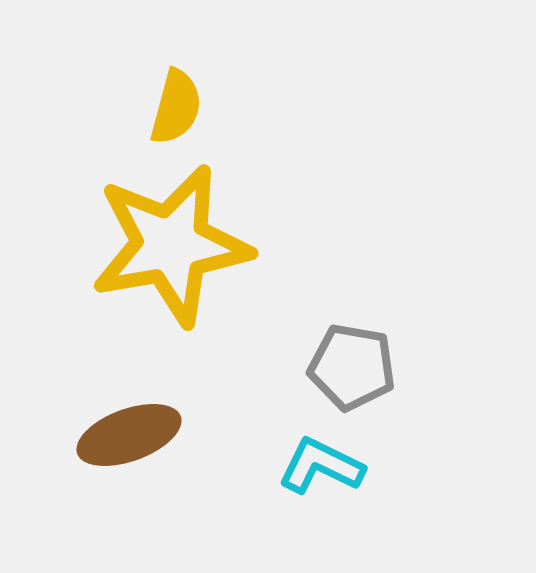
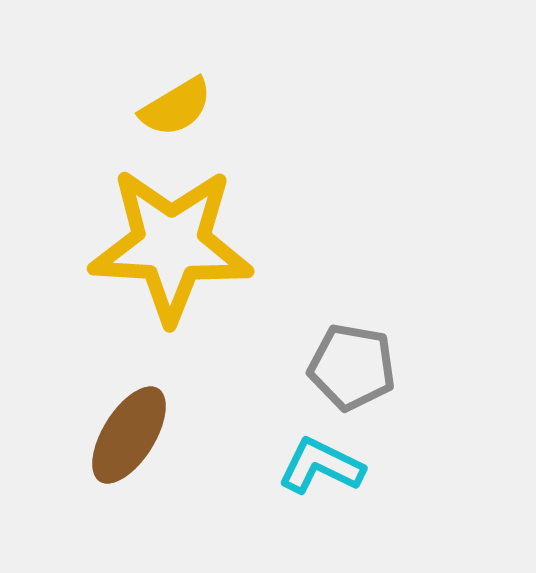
yellow semicircle: rotated 44 degrees clockwise
yellow star: rotated 13 degrees clockwise
brown ellipse: rotated 38 degrees counterclockwise
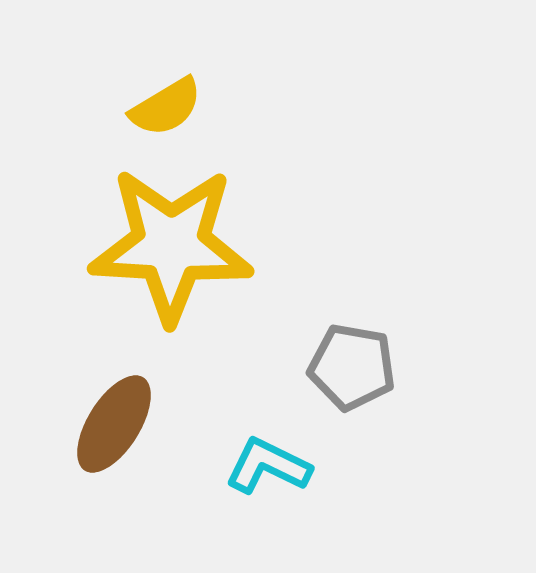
yellow semicircle: moved 10 px left
brown ellipse: moved 15 px left, 11 px up
cyan L-shape: moved 53 px left
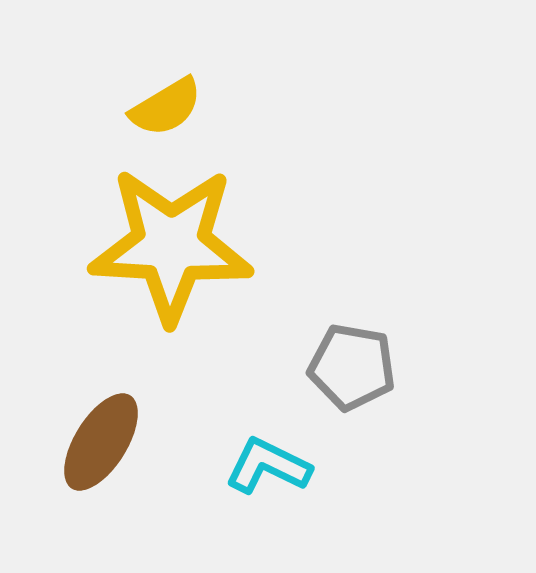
brown ellipse: moved 13 px left, 18 px down
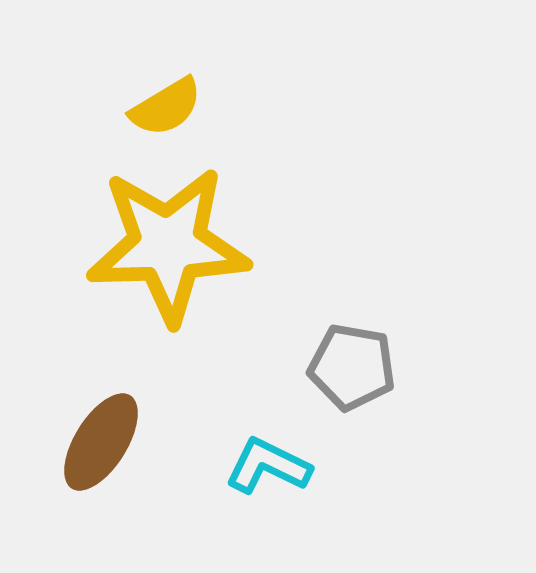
yellow star: moved 3 px left; rotated 5 degrees counterclockwise
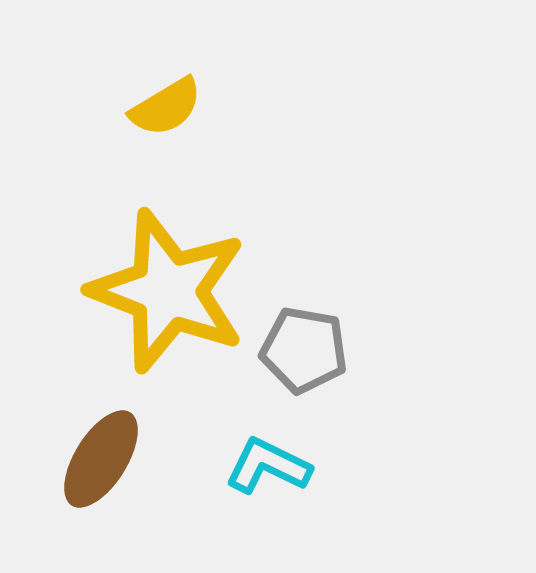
yellow star: moved 46 px down; rotated 23 degrees clockwise
gray pentagon: moved 48 px left, 17 px up
brown ellipse: moved 17 px down
